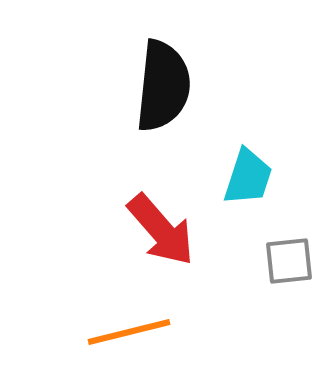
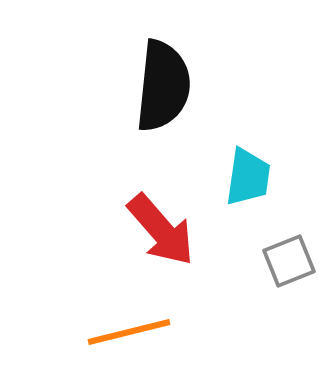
cyan trapezoid: rotated 10 degrees counterclockwise
gray square: rotated 16 degrees counterclockwise
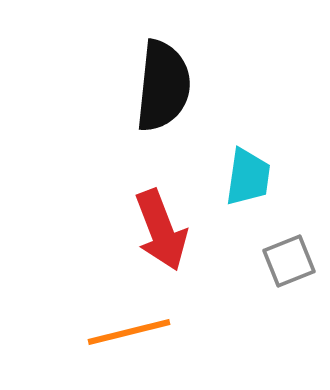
red arrow: rotated 20 degrees clockwise
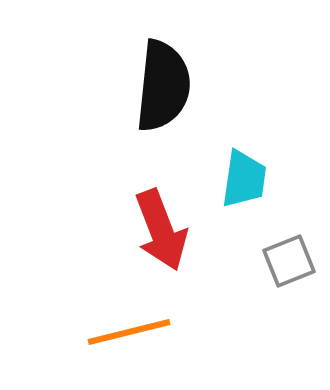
cyan trapezoid: moved 4 px left, 2 px down
